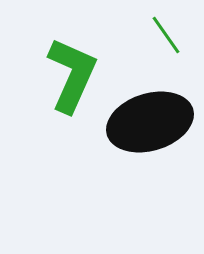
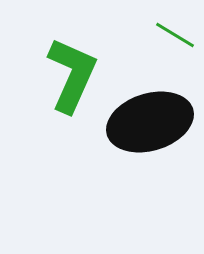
green line: moved 9 px right; rotated 24 degrees counterclockwise
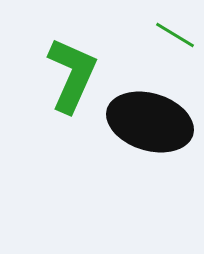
black ellipse: rotated 34 degrees clockwise
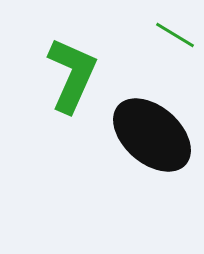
black ellipse: moved 2 px right, 13 px down; rotated 24 degrees clockwise
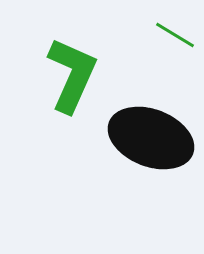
black ellipse: moved 1 px left, 3 px down; rotated 20 degrees counterclockwise
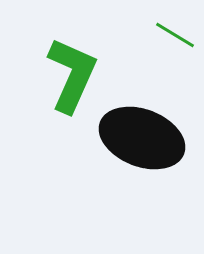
black ellipse: moved 9 px left
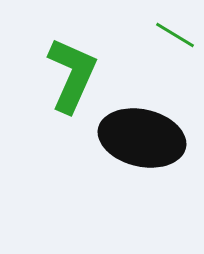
black ellipse: rotated 8 degrees counterclockwise
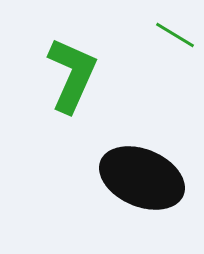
black ellipse: moved 40 px down; rotated 10 degrees clockwise
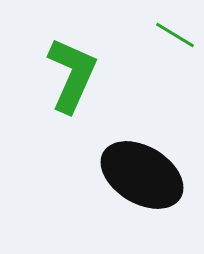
black ellipse: moved 3 px up; rotated 8 degrees clockwise
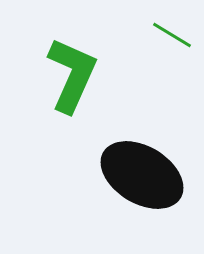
green line: moved 3 px left
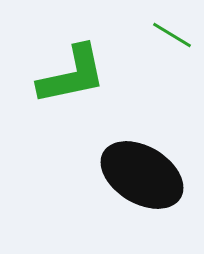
green L-shape: rotated 54 degrees clockwise
